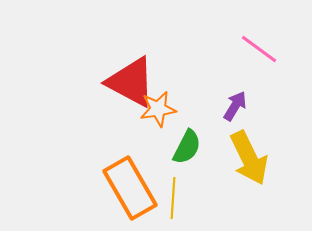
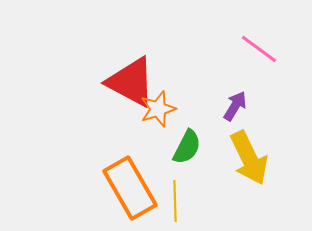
orange star: rotated 9 degrees counterclockwise
yellow line: moved 2 px right, 3 px down; rotated 6 degrees counterclockwise
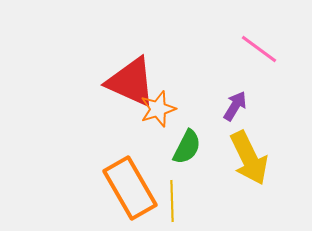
red triangle: rotated 4 degrees counterclockwise
yellow line: moved 3 px left
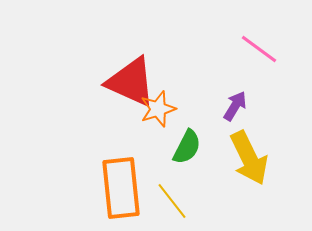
orange rectangle: moved 9 px left; rotated 24 degrees clockwise
yellow line: rotated 36 degrees counterclockwise
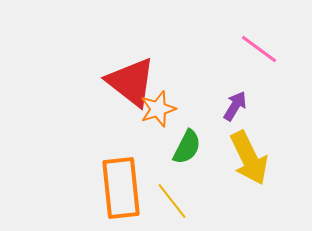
red triangle: rotated 14 degrees clockwise
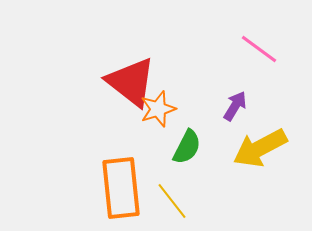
yellow arrow: moved 11 px right, 10 px up; rotated 88 degrees clockwise
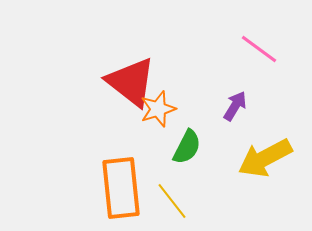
yellow arrow: moved 5 px right, 10 px down
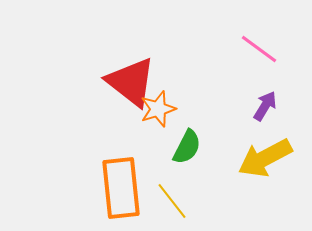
purple arrow: moved 30 px right
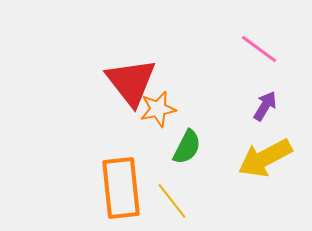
red triangle: rotated 14 degrees clockwise
orange star: rotated 6 degrees clockwise
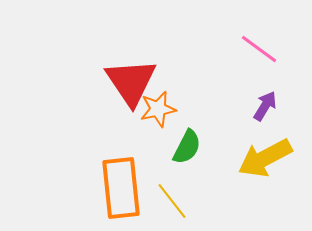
red triangle: rotated 4 degrees clockwise
